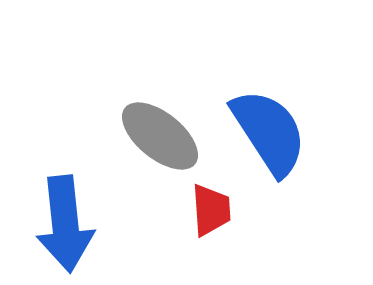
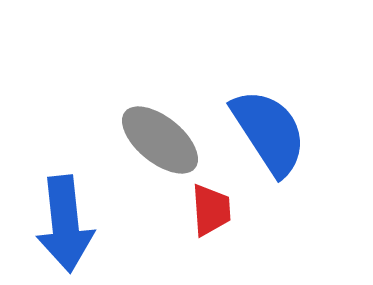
gray ellipse: moved 4 px down
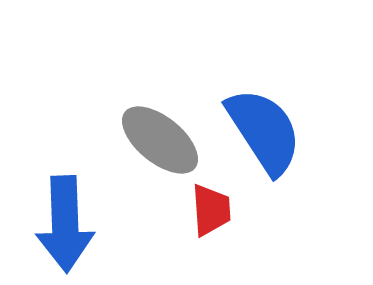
blue semicircle: moved 5 px left, 1 px up
blue arrow: rotated 4 degrees clockwise
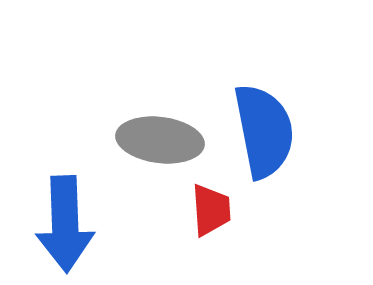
blue semicircle: rotated 22 degrees clockwise
gray ellipse: rotated 32 degrees counterclockwise
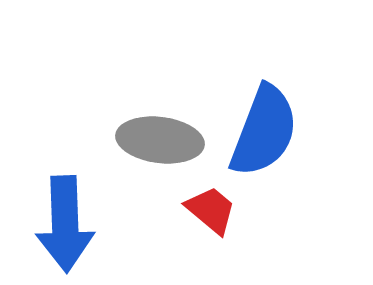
blue semicircle: rotated 32 degrees clockwise
red trapezoid: rotated 46 degrees counterclockwise
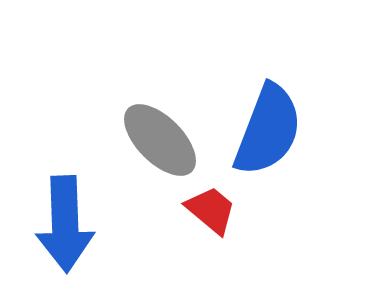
blue semicircle: moved 4 px right, 1 px up
gray ellipse: rotated 38 degrees clockwise
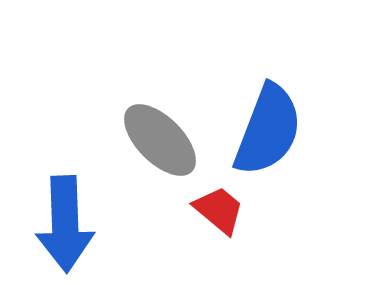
red trapezoid: moved 8 px right
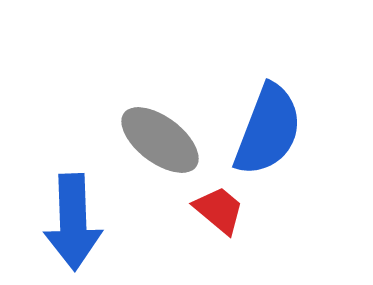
gray ellipse: rotated 8 degrees counterclockwise
blue arrow: moved 8 px right, 2 px up
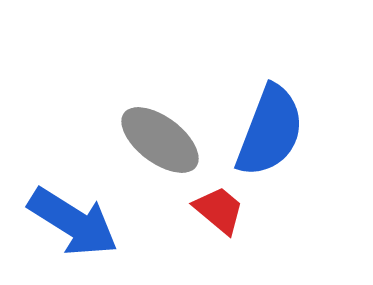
blue semicircle: moved 2 px right, 1 px down
blue arrow: rotated 56 degrees counterclockwise
